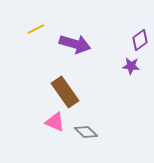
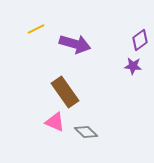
purple star: moved 2 px right
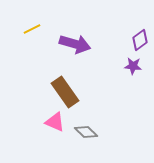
yellow line: moved 4 px left
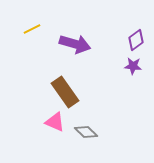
purple diamond: moved 4 px left
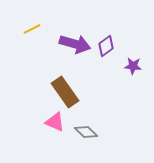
purple diamond: moved 30 px left, 6 px down
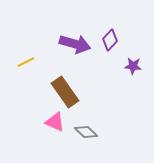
yellow line: moved 6 px left, 33 px down
purple diamond: moved 4 px right, 6 px up; rotated 10 degrees counterclockwise
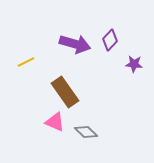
purple star: moved 1 px right, 2 px up
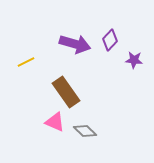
purple star: moved 4 px up
brown rectangle: moved 1 px right
gray diamond: moved 1 px left, 1 px up
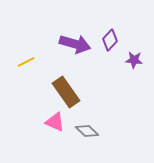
gray diamond: moved 2 px right
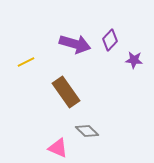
pink triangle: moved 3 px right, 26 px down
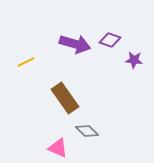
purple diamond: rotated 65 degrees clockwise
brown rectangle: moved 1 px left, 6 px down
